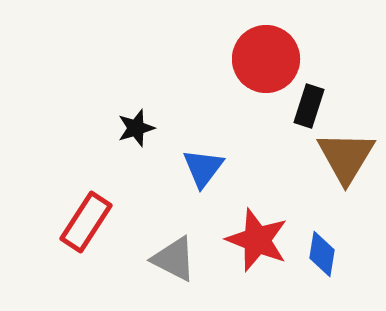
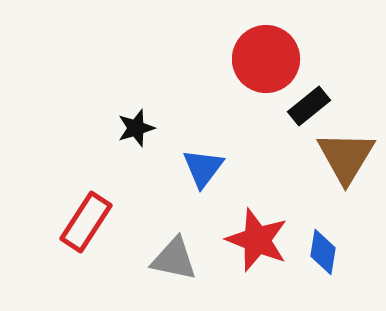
black rectangle: rotated 33 degrees clockwise
blue diamond: moved 1 px right, 2 px up
gray triangle: rotated 15 degrees counterclockwise
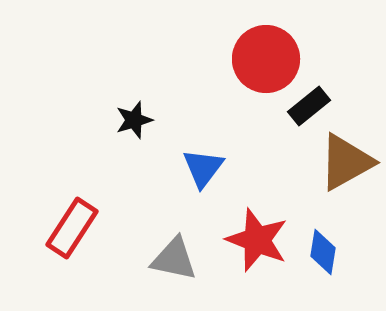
black star: moved 2 px left, 8 px up
brown triangle: moved 5 px down; rotated 30 degrees clockwise
red rectangle: moved 14 px left, 6 px down
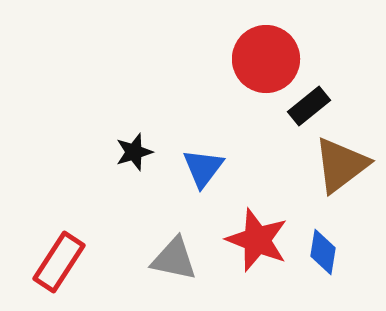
black star: moved 32 px down
brown triangle: moved 5 px left, 3 px down; rotated 8 degrees counterclockwise
red rectangle: moved 13 px left, 34 px down
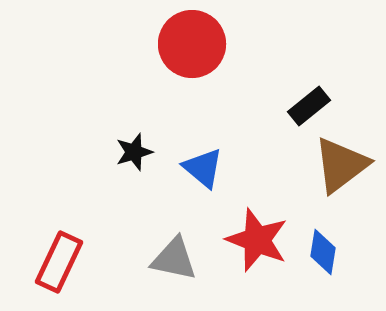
red circle: moved 74 px left, 15 px up
blue triangle: rotated 27 degrees counterclockwise
red rectangle: rotated 8 degrees counterclockwise
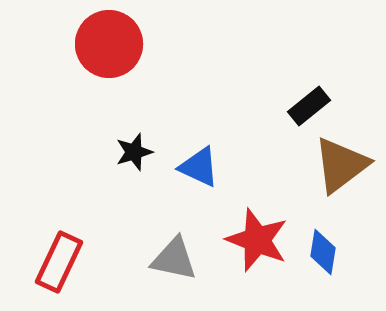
red circle: moved 83 px left
blue triangle: moved 4 px left, 1 px up; rotated 15 degrees counterclockwise
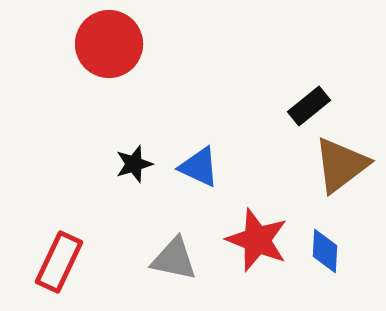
black star: moved 12 px down
blue diamond: moved 2 px right, 1 px up; rotated 6 degrees counterclockwise
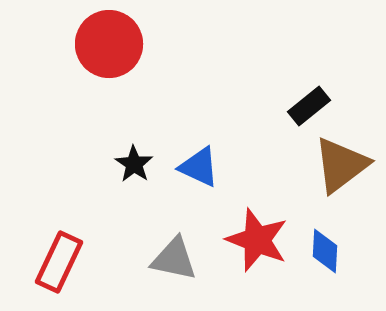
black star: rotated 21 degrees counterclockwise
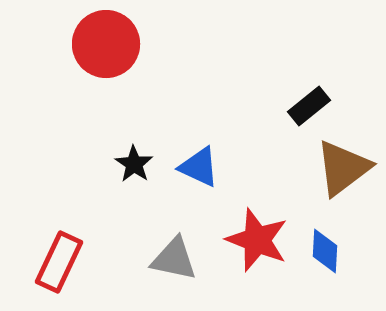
red circle: moved 3 px left
brown triangle: moved 2 px right, 3 px down
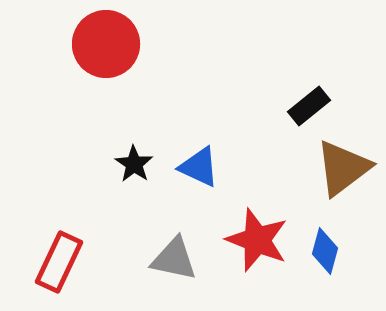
blue diamond: rotated 12 degrees clockwise
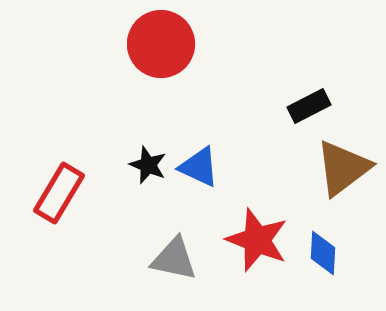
red circle: moved 55 px right
black rectangle: rotated 12 degrees clockwise
black star: moved 14 px right, 1 px down; rotated 12 degrees counterclockwise
blue diamond: moved 2 px left, 2 px down; rotated 12 degrees counterclockwise
red rectangle: moved 69 px up; rotated 6 degrees clockwise
